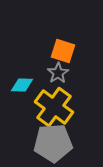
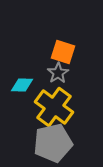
orange square: moved 1 px down
gray pentagon: rotated 9 degrees counterclockwise
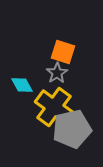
gray star: moved 1 px left
cyan diamond: rotated 60 degrees clockwise
gray pentagon: moved 19 px right, 14 px up
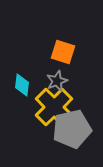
gray star: moved 8 px down; rotated 10 degrees clockwise
cyan diamond: rotated 35 degrees clockwise
yellow cross: rotated 9 degrees clockwise
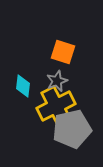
cyan diamond: moved 1 px right, 1 px down
yellow cross: moved 2 px right, 1 px up; rotated 18 degrees clockwise
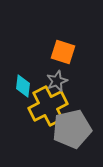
yellow cross: moved 8 px left
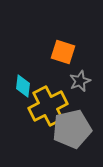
gray star: moved 23 px right
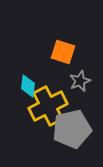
cyan diamond: moved 5 px right
